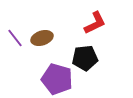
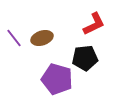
red L-shape: moved 1 px left, 1 px down
purple line: moved 1 px left
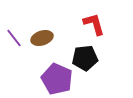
red L-shape: rotated 80 degrees counterclockwise
purple pentagon: rotated 8 degrees clockwise
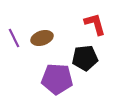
red L-shape: moved 1 px right
purple line: rotated 12 degrees clockwise
purple pentagon: rotated 20 degrees counterclockwise
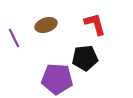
brown ellipse: moved 4 px right, 13 px up
